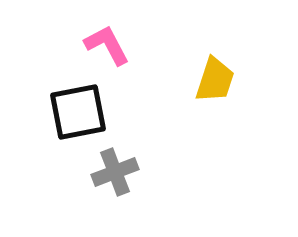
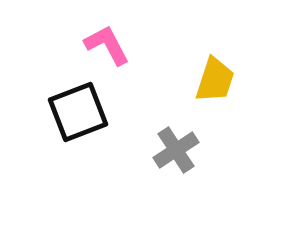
black square: rotated 10 degrees counterclockwise
gray cross: moved 61 px right, 22 px up; rotated 12 degrees counterclockwise
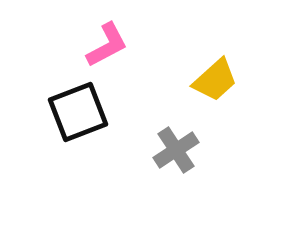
pink L-shape: rotated 90 degrees clockwise
yellow trapezoid: rotated 30 degrees clockwise
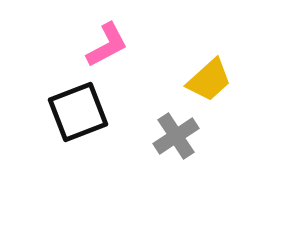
yellow trapezoid: moved 6 px left
gray cross: moved 14 px up
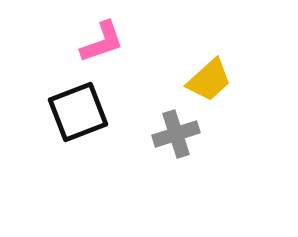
pink L-shape: moved 5 px left, 3 px up; rotated 9 degrees clockwise
gray cross: moved 2 px up; rotated 15 degrees clockwise
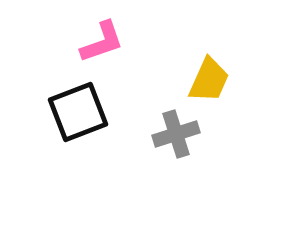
yellow trapezoid: rotated 24 degrees counterclockwise
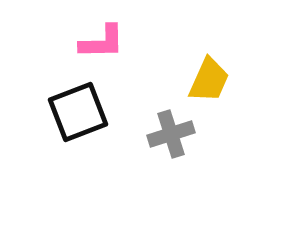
pink L-shape: rotated 18 degrees clockwise
gray cross: moved 5 px left
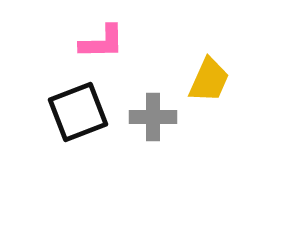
gray cross: moved 18 px left, 17 px up; rotated 18 degrees clockwise
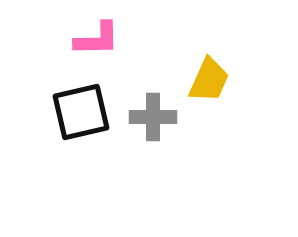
pink L-shape: moved 5 px left, 3 px up
black square: moved 3 px right; rotated 8 degrees clockwise
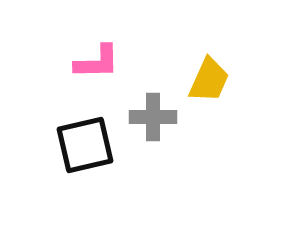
pink L-shape: moved 23 px down
black square: moved 4 px right, 33 px down
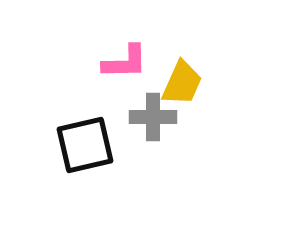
pink L-shape: moved 28 px right
yellow trapezoid: moved 27 px left, 3 px down
